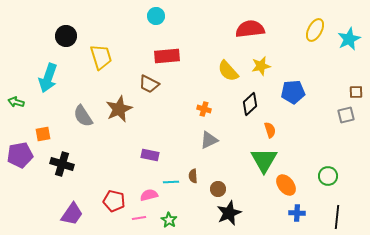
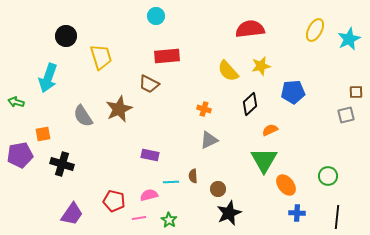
orange semicircle: rotated 98 degrees counterclockwise
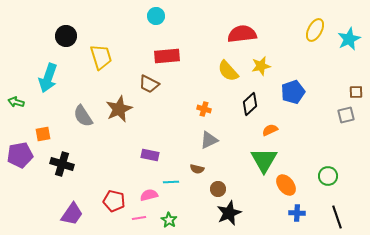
red semicircle: moved 8 px left, 5 px down
blue pentagon: rotated 15 degrees counterclockwise
brown semicircle: moved 4 px right, 7 px up; rotated 72 degrees counterclockwise
black line: rotated 25 degrees counterclockwise
